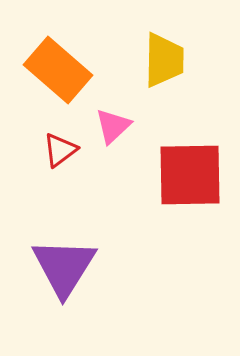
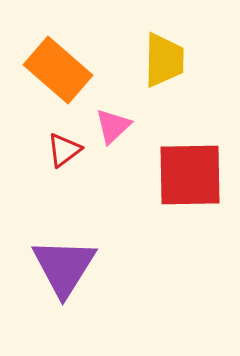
red triangle: moved 4 px right
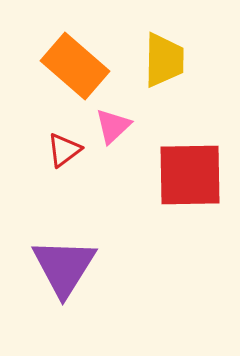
orange rectangle: moved 17 px right, 4 px up
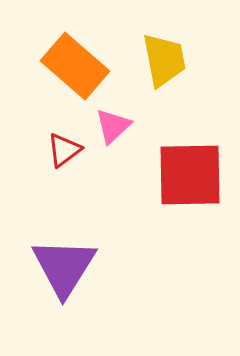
yellow trapezoid: rotated 12 degrees counterclockwise
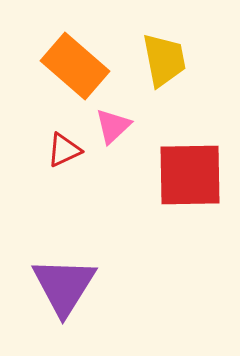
red triangle: rotated 12 degrees clockwise
purple triangle: moved 19 px down
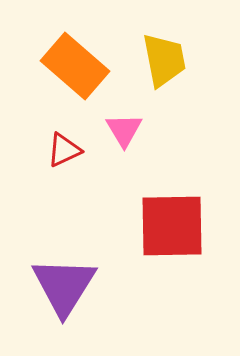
pink triangle: moved 11 px right, 4 px down; rotated 18 degrees counterclockwise
red square: moved 18 px left, 51 px down
